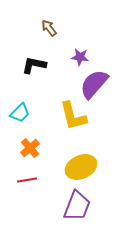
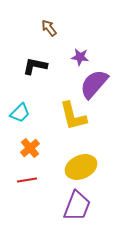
black L-shape: moved 1 px right, 1 px down
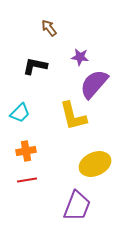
orange cross: moved 4 px left, 3 px down; rotated 30 degrees clockwise
yellow ellipse: moved 14 px right, 3 px up
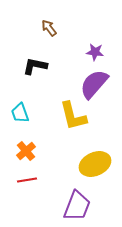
purple star: moved 15 px right, 5 px up
cyan trapezoid: rotated 115 degrees clockwise
orange cross: rotated 30 degrees counterclockwise
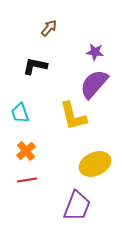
brown arrow: rotated 78 degrees clockwise
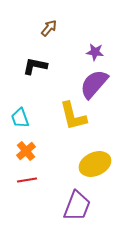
cyan trapezoid: moved 5 px down
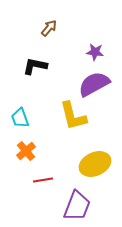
purple semicircle: rotated 20 degrees clockwise
red line: moved 16 px right
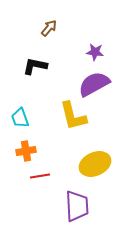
orange cross: rotated 30 degrees clockwise
red line: moved 3 px left, 4 px up
purple trapezoid: rotated 24 degrees counterclockwise
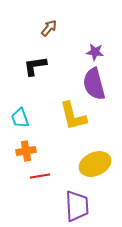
black L-shape: rotated 20 degrees counterclockwise
purple semicircle: rotated 76 degrees counterclockwise
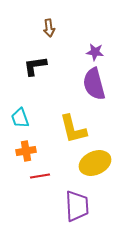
brown arrow: rotated 132 degrees clockwise
yellow L-shape: moved 13 px down
yellow ellipse: moved 1 px up
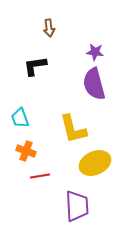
orange cross: rotated 30 degrees clockwise
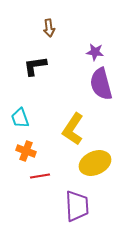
purple semicircle: moved 7 px right
yellow L-shape: rotated 48 degrees clockwise
